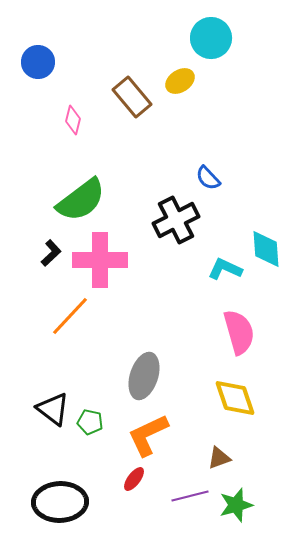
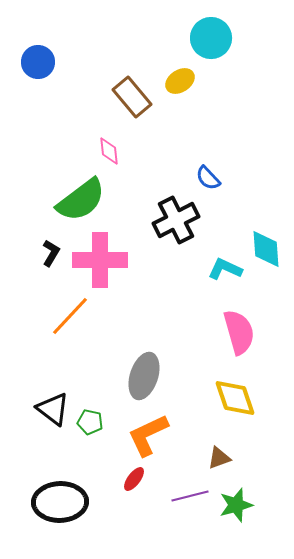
pink diamond: moved 36 px right, 31 px down; rotated 20 degrees counterclockwise
black L-shape: rotated 16 degrees counterclockwise
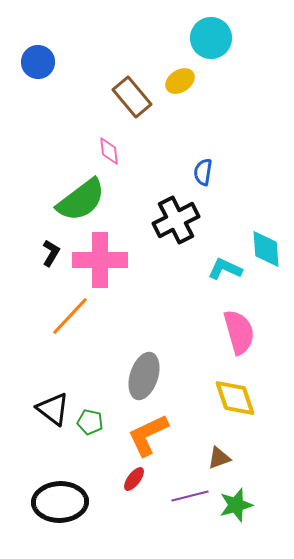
blue semicircle: moved 5 px left, 6 px up; rotated 52 degrees clockwise
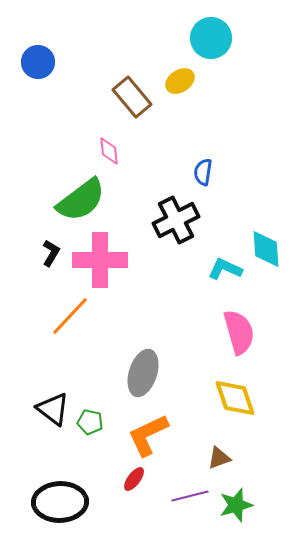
gray ellipse: moved 1 px left, 3 px up
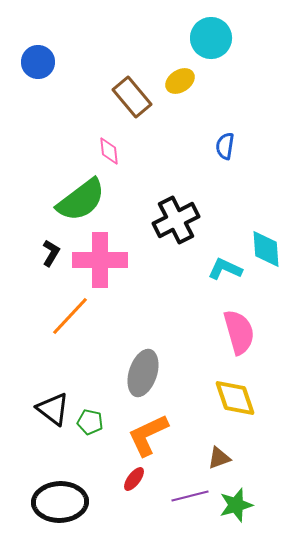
blue semicircle: moved 22 px right, 26 px up
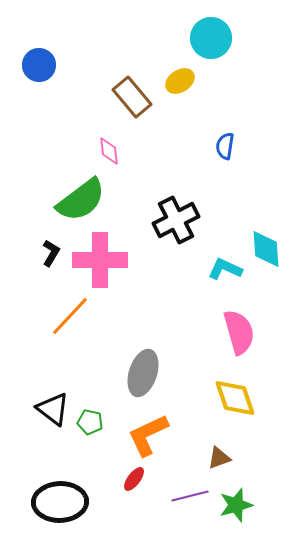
blue circle: moved 1 px right, 3 px down
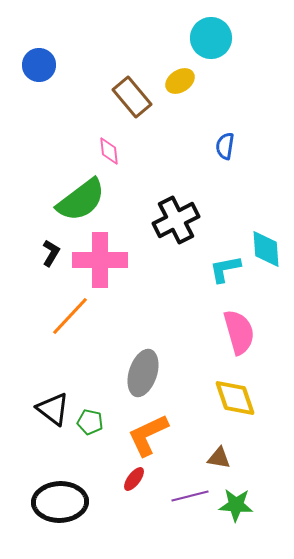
cyan L-shape: rotated 36 degrees counterclockwise
brown triangle: rotated 30 degrees clockwise
green star: rotated 20 degrees clockwise
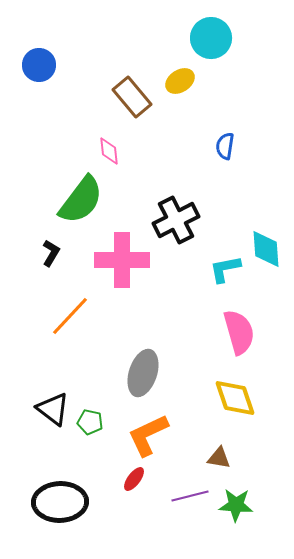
green semicircle: rotated 16 degrees counterclockwise
pink cross: moved 22 px right
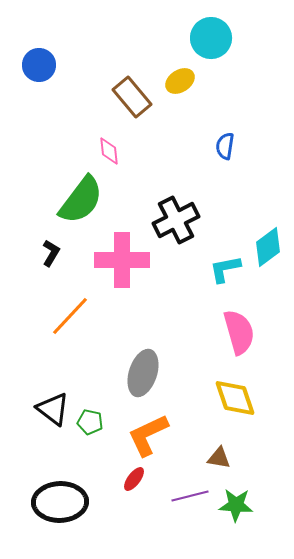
cyan diamond: moved 2 px right, 2 px up; rotated 57 degrees clockwise
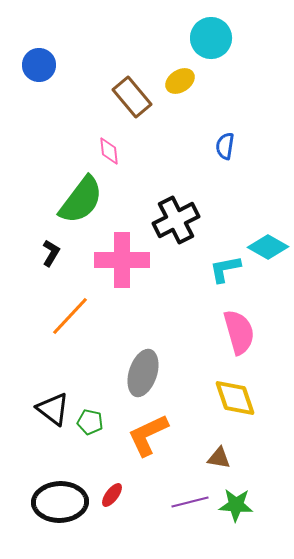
cyan diamond: rotated 66 degrees clockwise
red ellipse: moved 22 px left, 16 px down
purple line: moved 6 px down
